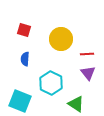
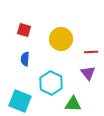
red line: moved 4 px right, 2 px up
green triangle: moved 3 px left; rotated 30 degrees counterclockwise
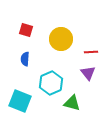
red square: moved 2 px right
cyan hexagon: rotated 10 degrees clockwise
green triangle: moved 1 px left, 1 px up; rotated 12 degrees clockwise
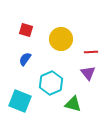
blue semicircle: rotated 32 degrees clockwise
green triangle: moved 1 px right, 1 px down
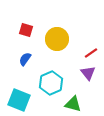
yellow circle: moved 4 px left
red line: moved 1 px down; rotated 32 degrees counterclockwise
cyan square: moved 1 px left, 1 px up
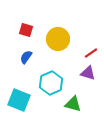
yellow circle: moved 1 px right
blue semicircle: moved 1 px right, 2 px up
purple triangle: rotated 35 degrees counterclockwise
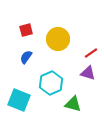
red square: rotated 32 degrees counterclockwise
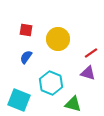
red square: rotated 24 degrees clockwise
cyan hexagon: rotated 15 degrees counterclockwise
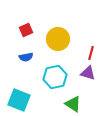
red square: rotated 32 degrees counterclockwise
red line: rotated 40 degrees counterclockwise
blue semicircle: rotated 136 degrees counterclockwise
cyan hexagon: moved 4 px right, 6 px up; rotated 25 degrees clockwise
green triangle: rotated 18 degrees clockwise
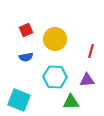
yellow circle: moved 3 px left
red line: moved 2 px up
purple triangle: moved 1 px left, 7 px down; rotated 21 degrees counterclockwise
cyan hexagon: rotated 15 degrees clockwise
green triangle: moved 2 px left, 2 px up; rotated 36 degrees counterclockwise
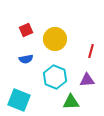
blue semicircle: moved 2 px down
cyan hexagon: rotated 20 degrees clockwise
